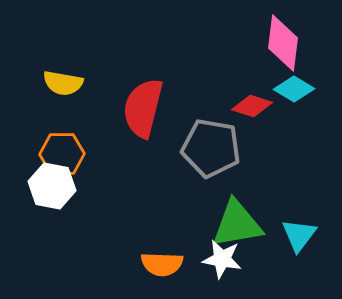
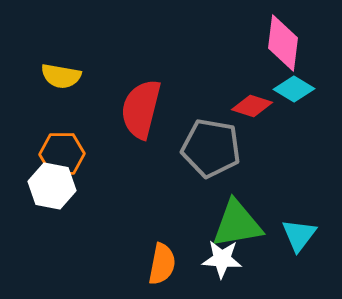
yellow semicircle: moved 2 px left, 7 px up
red semicircle: moved 2 px left, 1 px down
white star: rotated 6 degrees counterclockwise
orange semicircle: rotated 81 degrees counterclockwise
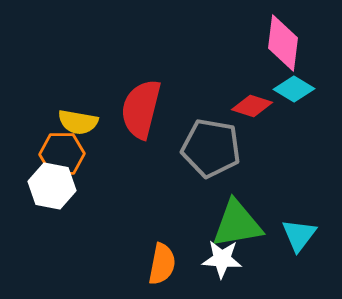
yellow semicircle: moved 17 px right, 46 px down
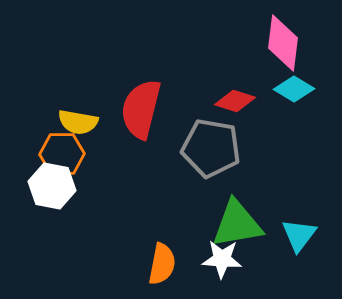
red diamond: moved 17 px left, 5 px up
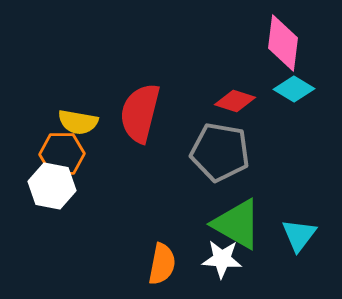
red semicircle: moved 1 px left, 4 px down
gray pentagon: moved 9 px right, 4 px down
green triangle: rotated 40 degrees clockwise
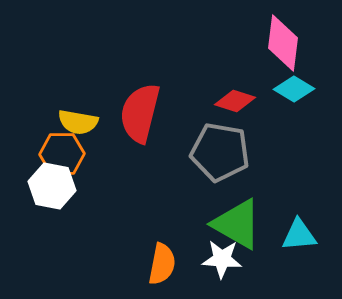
cyan triangle: rotated 48 degrees clockwise
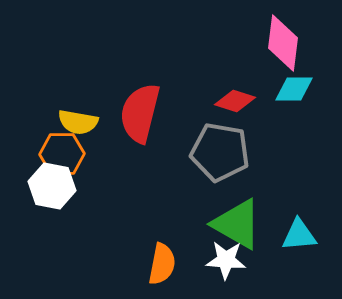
cyan diamond: rotated 30 degrees counterclockwise
white star: moved 4 px right, 1 px down
